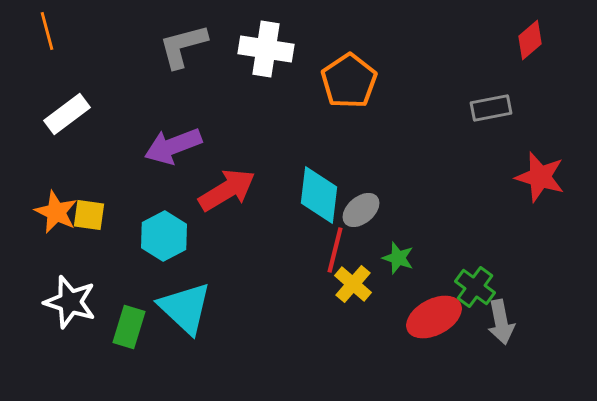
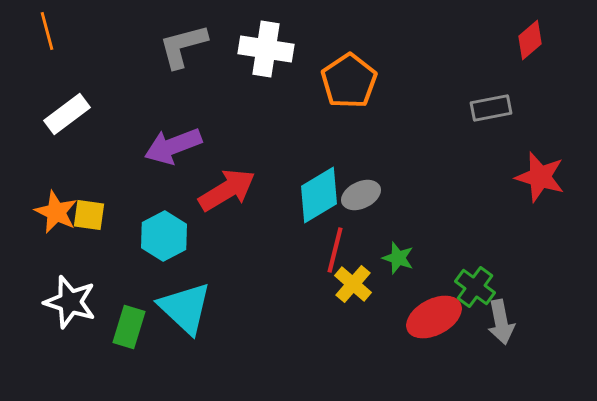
cyan diamond: rotated 52 degrees clockwise
gray ellipse: moved 15 px up; rotated 15 degrees clockwise
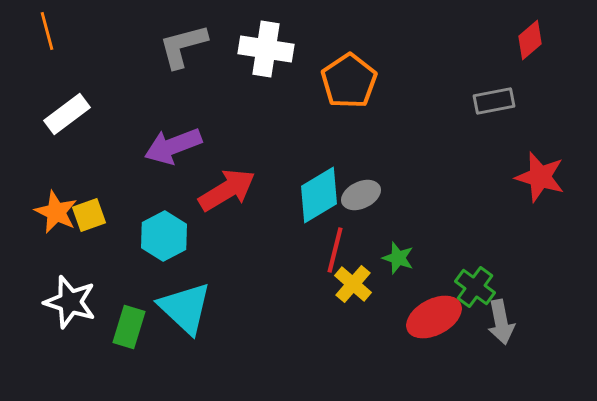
gray rectangle: moved 3 px right, 7 px up
yellow square: rotated 28 degrees counterclockwise
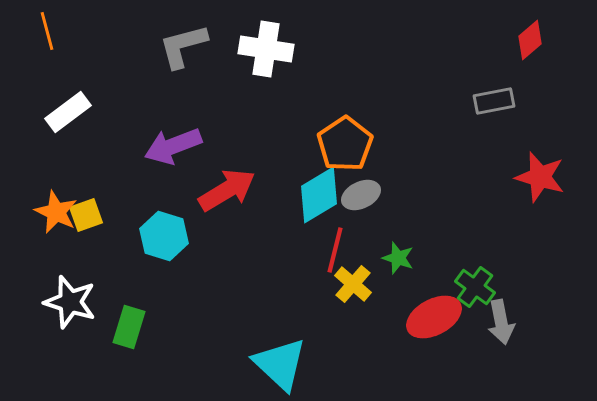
orange pentagon: moved 4 px left, 63 px down
white rectangle: moved 1 px right, 2 px up
yellow square: moved 3 px left
cyan hexagon: rotated 15 degrees counterclockwise
cyan triangle: moved 95 px right, 56 px down
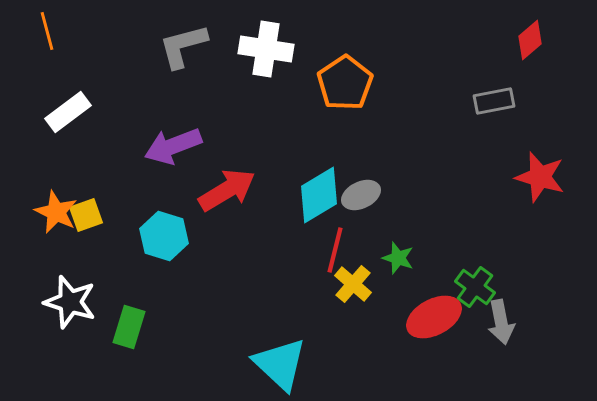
orange pentagon: moved 61 px up
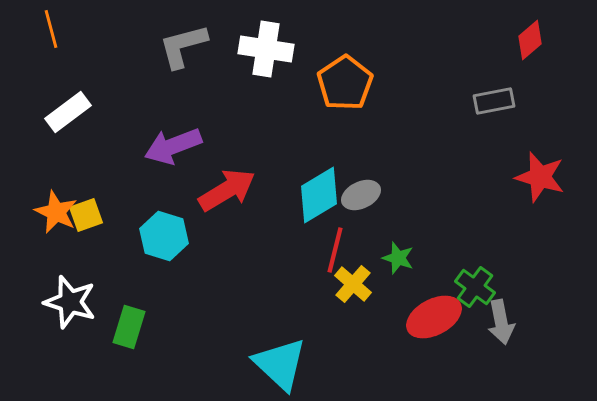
orange line: moved 4 px right, 2 px up
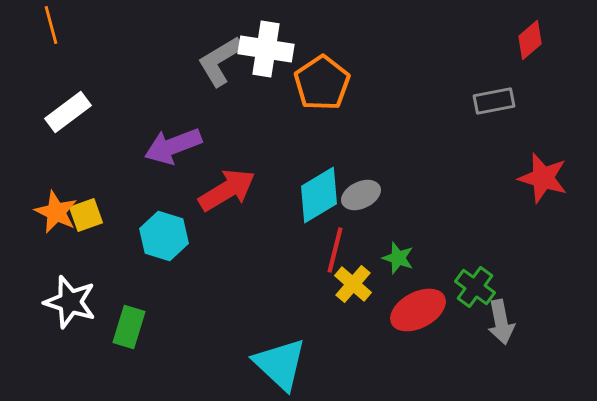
orange line: moved 4 px up
gray L-shape: moved 37 px right, 15 px down; rotated 16 degrees counterclockwise
orange pentagon: moved 23 px left
red star: moved 3 px right, 1 px down
red ellipse: moved 16 px left, 7 px up
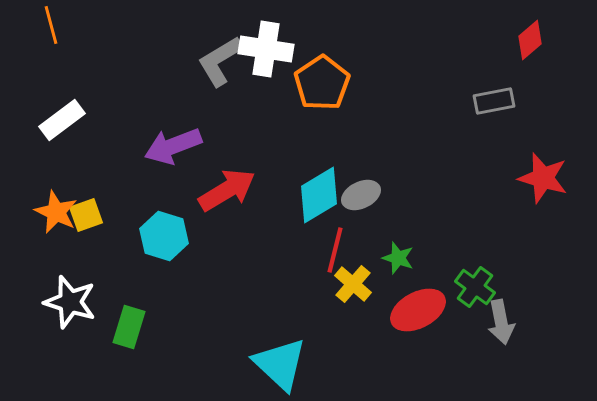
white rectangle: moved 6 px left, 8 px down
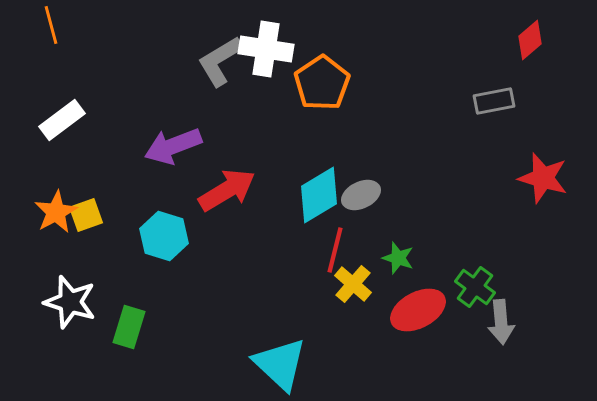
orange star: rotated 18 degrees clockwise
gray arrow: rotated 6 degrees clockwise
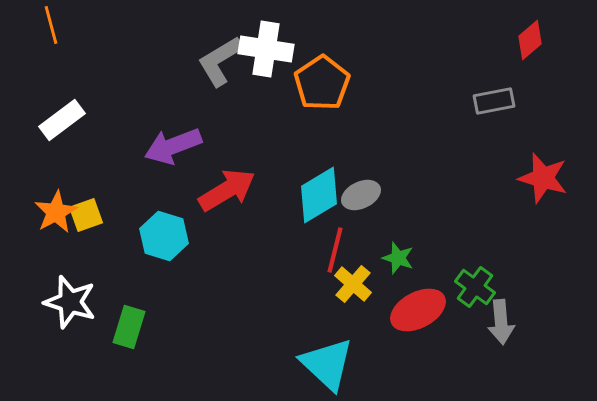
cyan triangle: moved 47 px right
